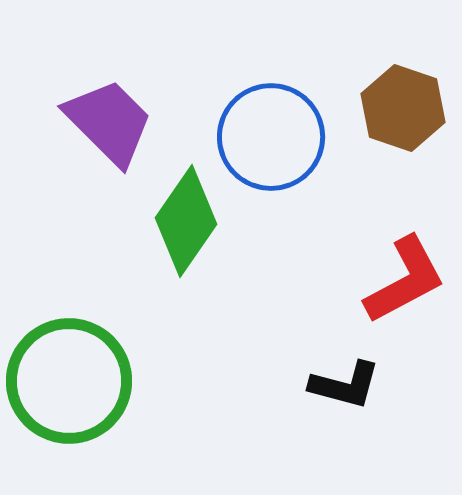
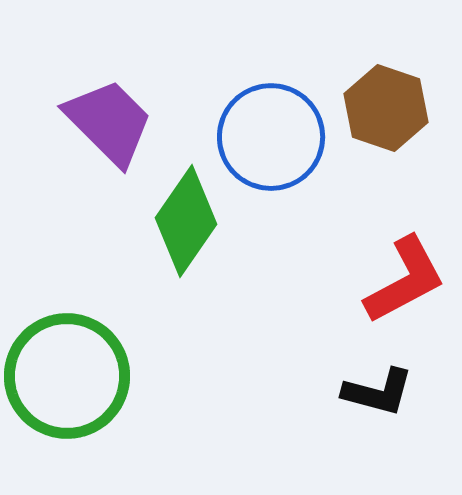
brown hexagon: moved 17 px left
green circle: moved 2 px left, 5 px up
black L-shape: moved 33 px right, 7 px down
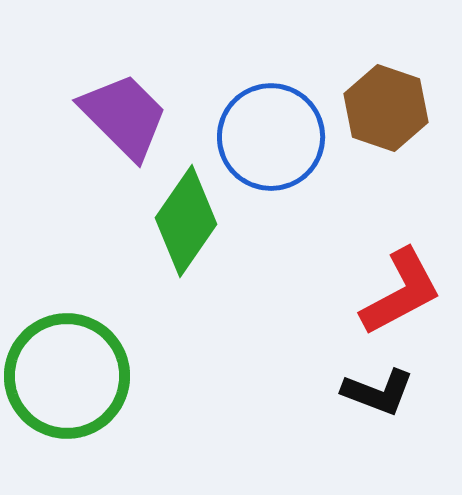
purple trapezoid: moved 15 px right, 6 px up
red L-shape: moved 4 px left, 12 px down
black L-shape: rotated 6 degrees clockwise
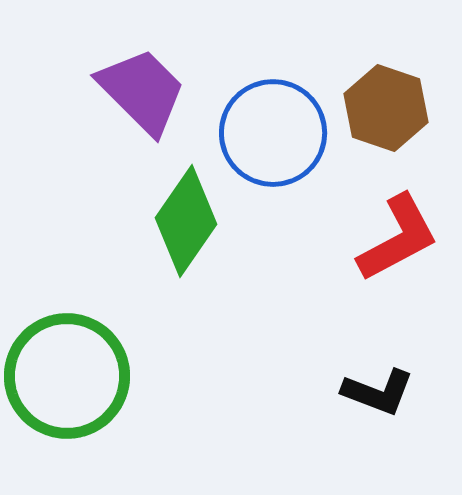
purple trapezoid: moved 18 px right, 25 px up
blue circle: moved 2 px right, 4 px up
red L-shape: moved 3 px left, 54 px up
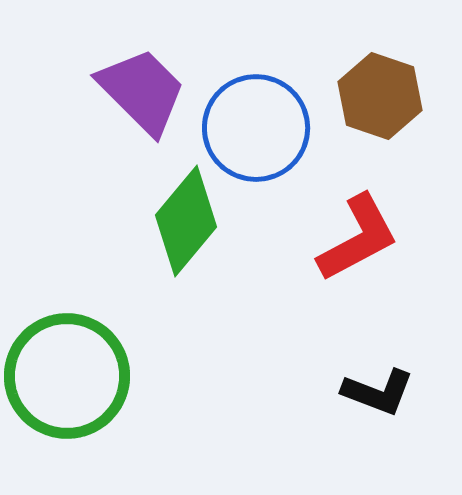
brown hexagon: moved 6 px left, 12 px up
blue circle: moved 17 px left, 5 px up
green diamond: rotated 5 degrees clockwise
red L-shape: moved 40 px left
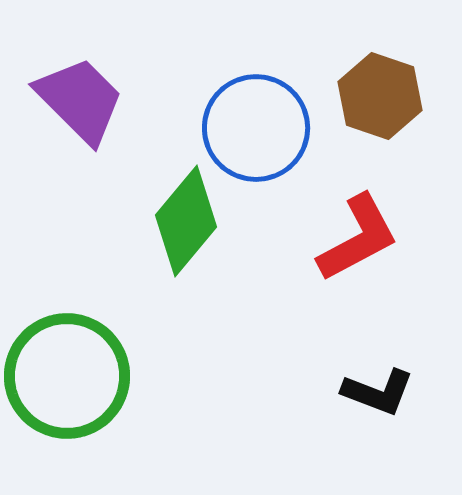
purple trapezoid: moved 62 px left, 9 px down
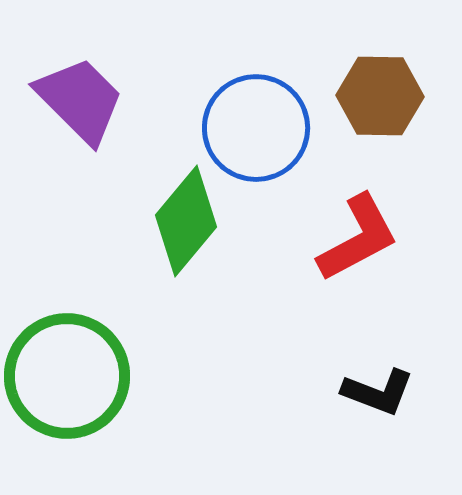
brown hexagon: rotated 18 degrees counterclockwise
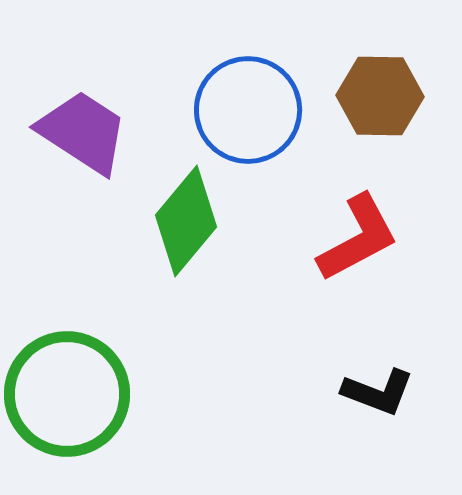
purple trapezoid: moved 3 px right, 32 px down; rotated 12 degrees counterclockwise
blue circle: moved 8 px left, 18 px up
green circle: moved 18 px down
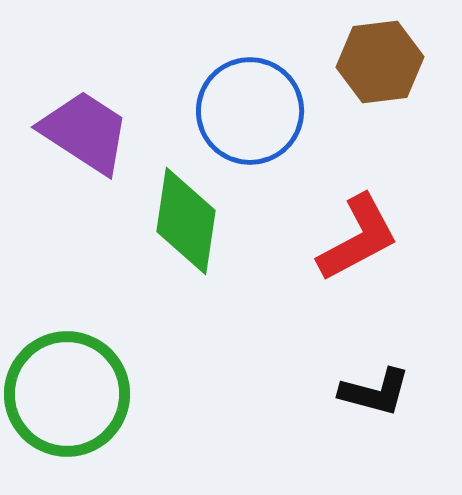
brown hexagon: moved 34 px up; rotated 8 degrees counterclockwise
blue circle: moved 2 px right, 1 px down
purple trapezoid: moved 2 px right
green diamond: rotated 31 degrees counterclockwise
black L-shape: moved 3 px left; rotated 6 degrees counterclockwise
